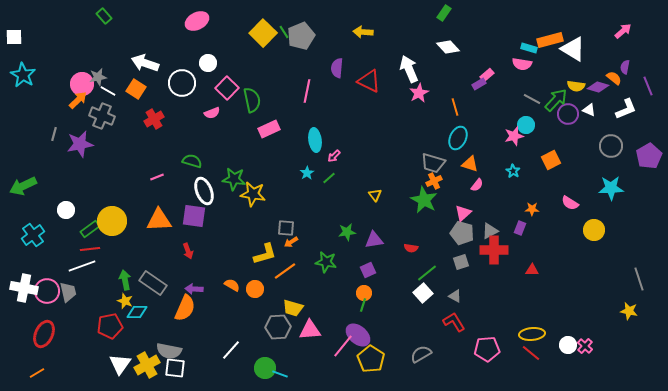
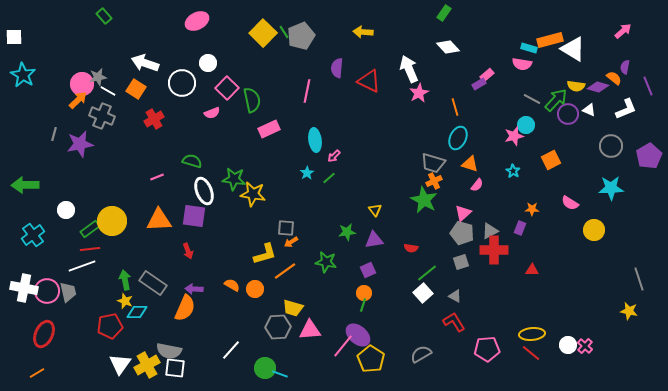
green arrow at (23, 186): moved 2 px right, 1 px up; rotated 24 degrees clockwise
yellow triangle at (375, 195): moved 15 px down
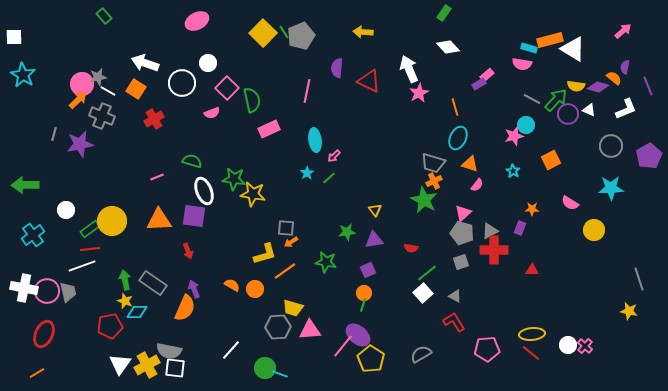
purple arrow at (194, 289): rotated 66 degrees clockwise
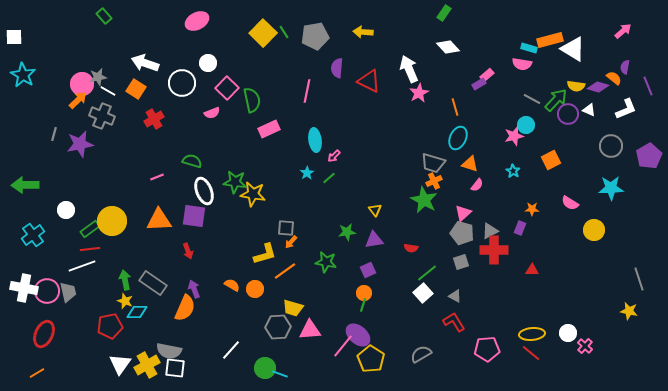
gray pentagon at (301, 36): moved 14 px right; rotated 12 degrees clockwise
green star at (234, 179): moved 1 px right, 3 px down
orange arrow at (291, 242): rotated 16 degrees counterclockwise
white circle at (568, 345): moved 12 px up
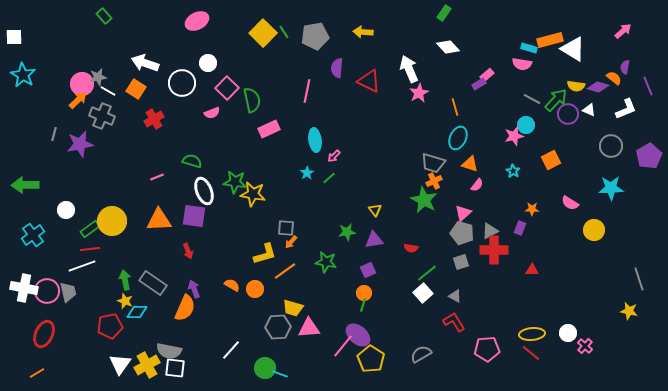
pink triangle at (310, 330): moved 1 px left, 2 px up
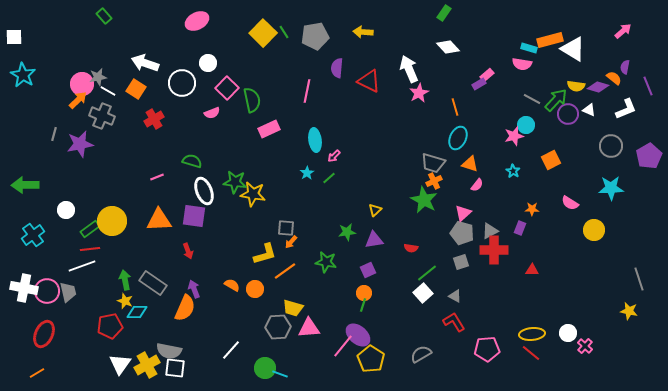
yellow triangle at (375, 210): rotated 24 degrees clockwise
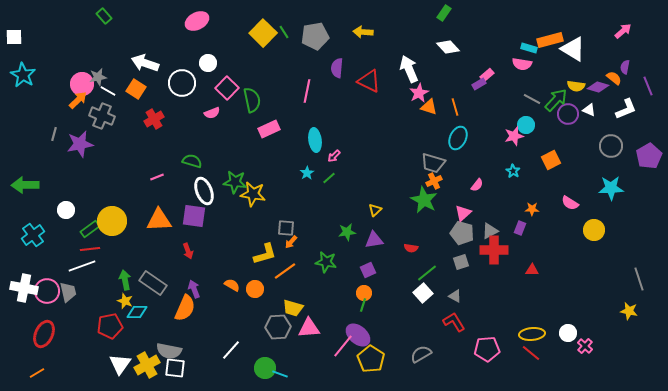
orange triangle at (470, 164): moved 41 px left, 57 px up
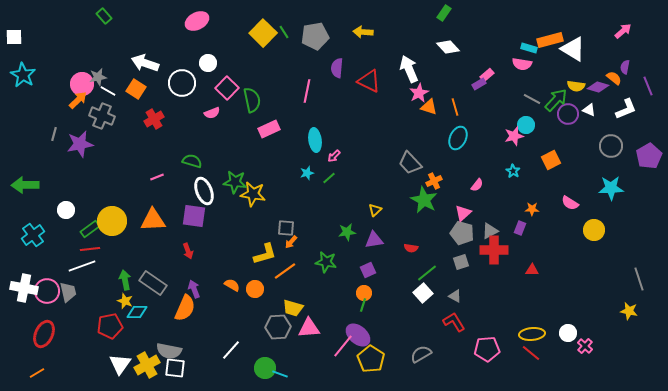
gray trapezoid at (433, 163): moved 23 px left; rotated 30 degrees clockwise
cyan star at (307, 173): rotated 16 degrees clockwise
orange triangle at (159, 220): moved 6 px left
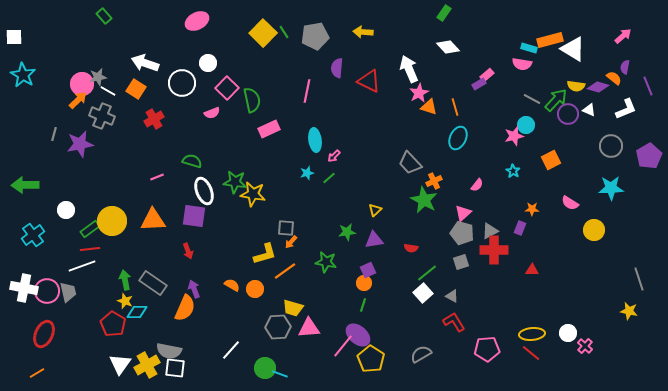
pink arrow at (623, 31): moved 5 px down
orange circle at (364, 293): moved 10 px up
gray triangle at (455, 296): moved 3 px left
red pentagon at (110, 326): moved 3 px right, 2 px up; rotated 30 degrees counterclockwise
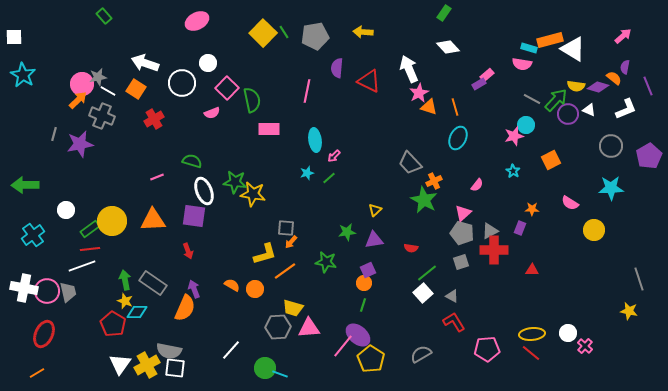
pink rectangle at (269, 129): rotated 25 degrees clockwise
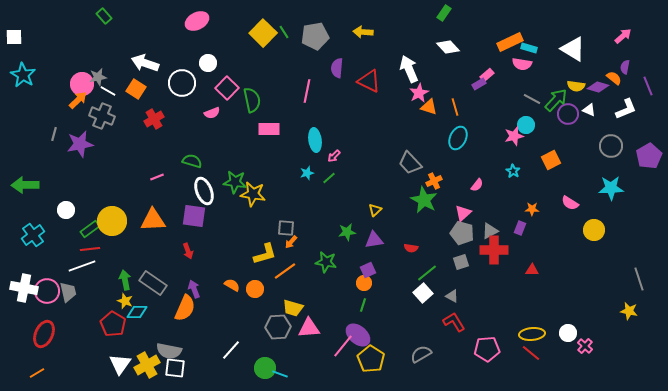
orange rectangle at (550, 40): moved 40 px left, 2 px down; rotated 10 degrees counterclockwise
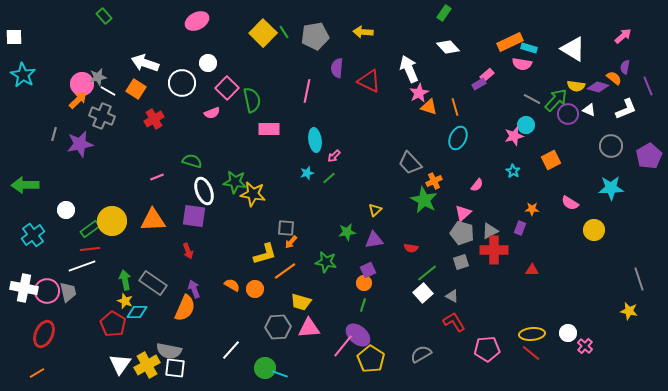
yellow trapezoid at (293, 308): moved 8 px right, 6 px up
